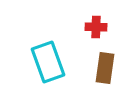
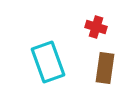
red cross: rotated 15 degrees clockwise
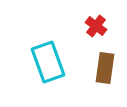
red cross: moved 1 px up; rotated 20 degrees clockwise
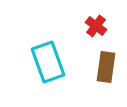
brown rectangle: moved 1 px right, 1 px up
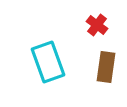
red cross: moved 1 px right, 1 px up
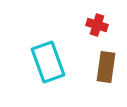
red cross: rotated 20 degrees counterclockwise
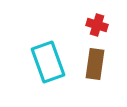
brown rectangle: moved 11 px left, 3 px up
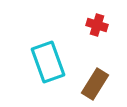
brown rectangle: moved 20 px down; rotated 24 degrees clockwise
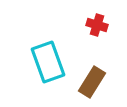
brown rectangle: moved 3 px left, 2 px up
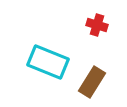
cyan rectangle: rotated 48 degrees counterclockwise
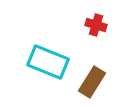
red cross: moved 1 px left
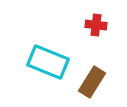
red cross: rotated 10 degrees counterclockwise
